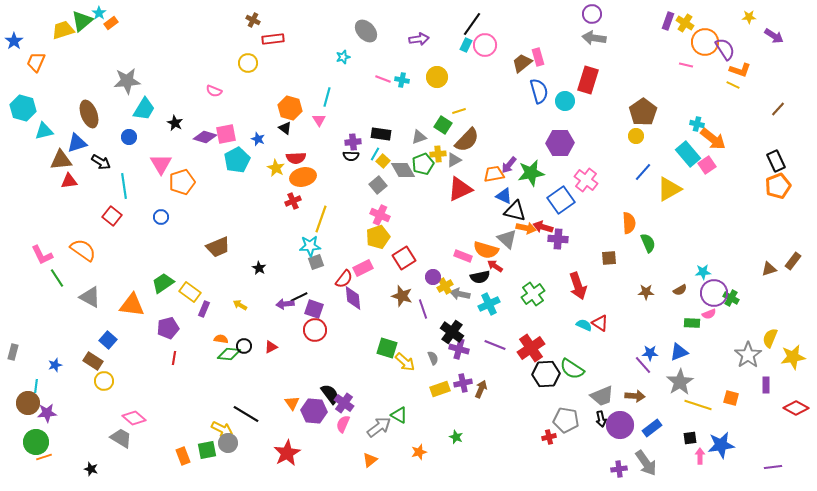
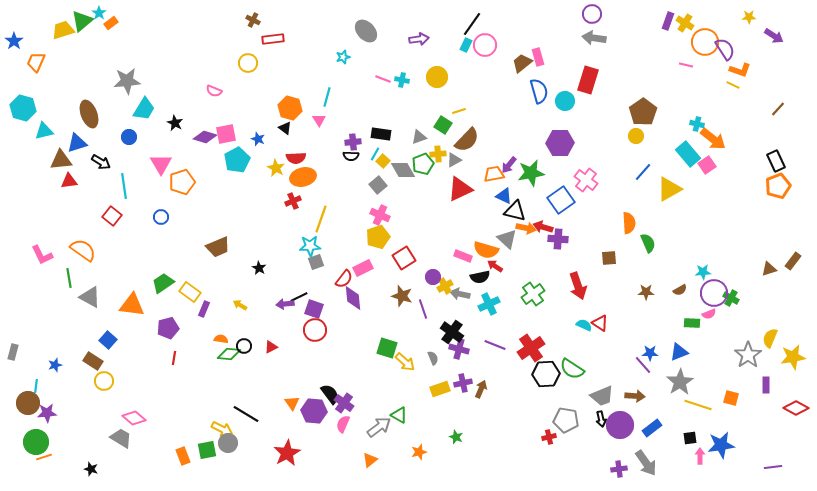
green line at (57, 278): moved 12 px right; rotated 24 degrees clockwise
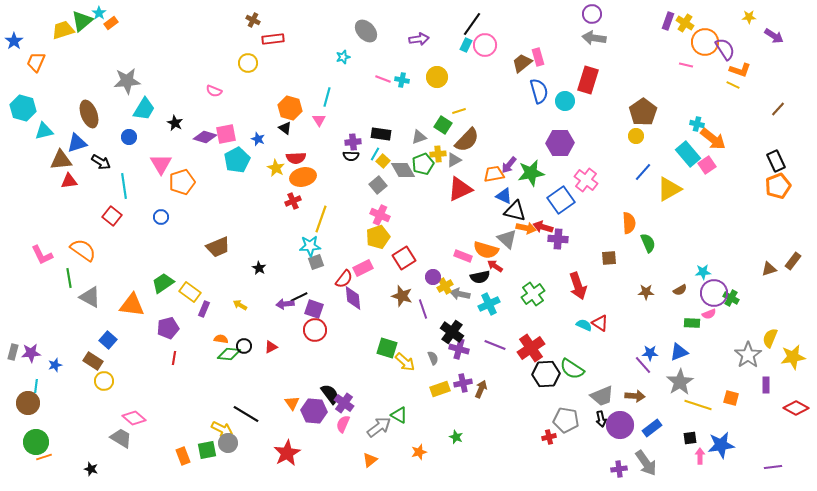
purple star at (47, 413): moved 16 px left, 60 px up
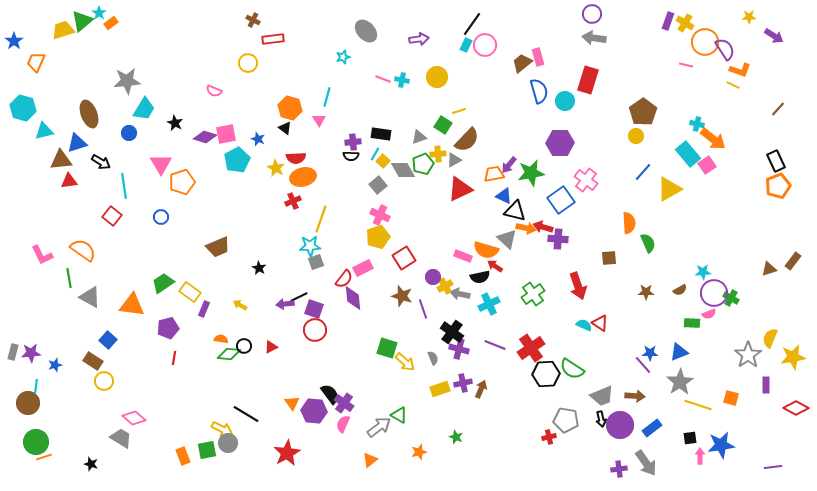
blue circle at (129, 137): moved 4 px up
black star at (91, 469): moved 5 px up
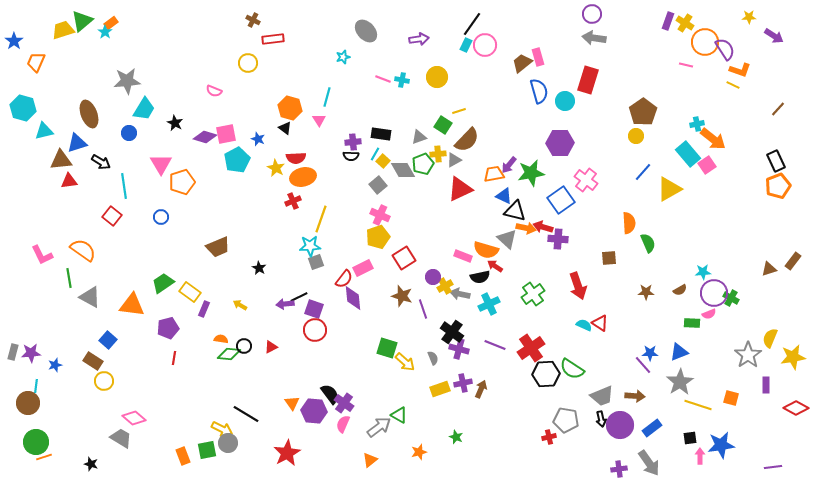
cyan star at (99, 13): moved 6 px right, 19 px down
cyan cross at (697, 124): rotated 24 degrees counterclockwise
gray arrow at (646, 463): moved 3 px right
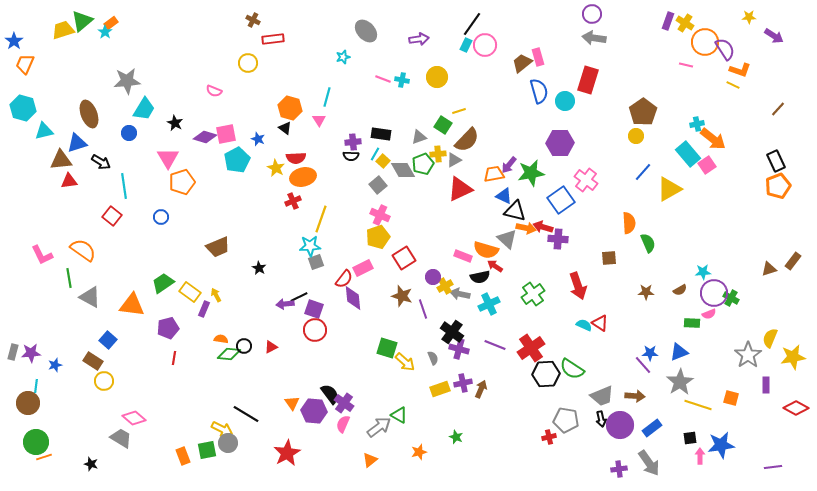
orange trapezoid at (36, 62): moved 11 px left, 2 px down
pink triangle at (161, 164): moved 7 px right, 6 px up
yellow arrow at (240, 305): moved 24 px left, 10 px up; rotated 32 degrees clockwise
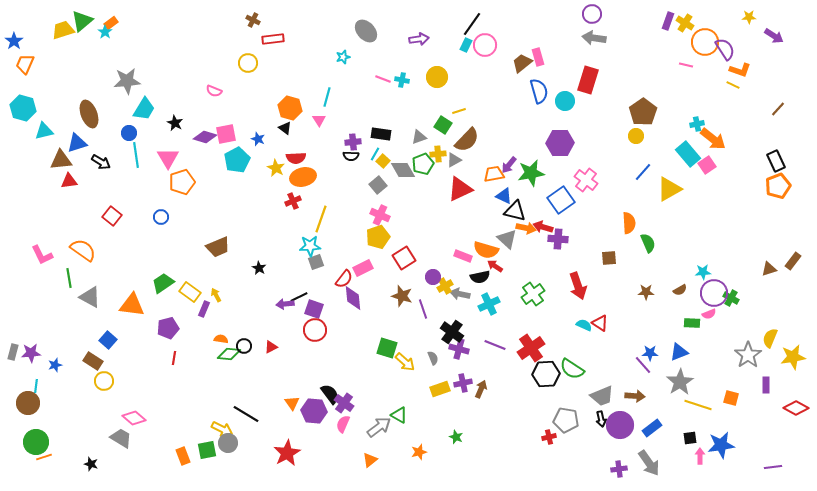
cyan line at (124, 186): moved 12 px right, 31 px up
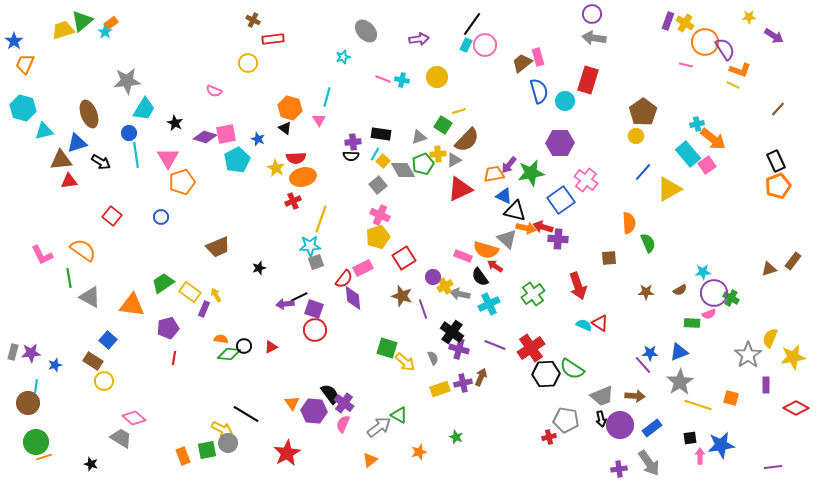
black star at (259, 268): rotated 24 degrees clockwise
black semicircle at (480, 277): rotated 66 degrees clockwise
brown arrow at (481, 389): moved 12 px up
